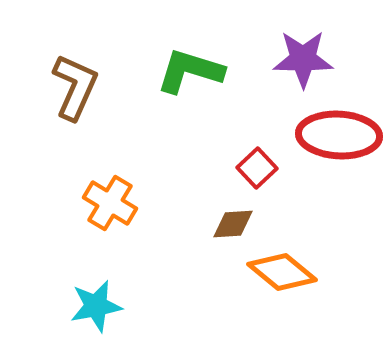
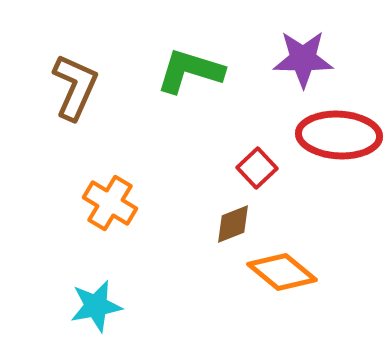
brown diamond: rotated 18 degrees counterclockwise
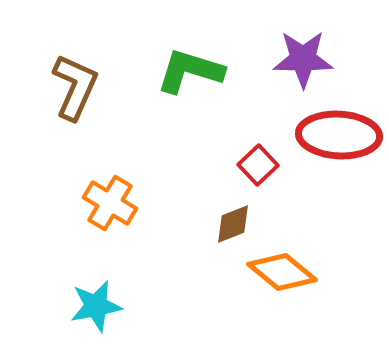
red square: moved 1 px right, 3 px up
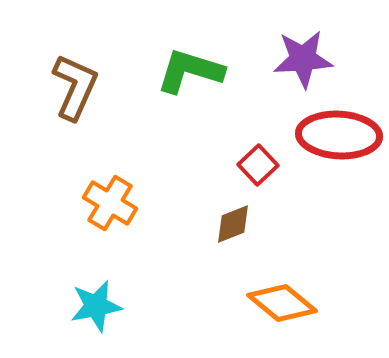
purple star: rotated 4 degrees counterclockwise
orange diamond: moved 31 px down
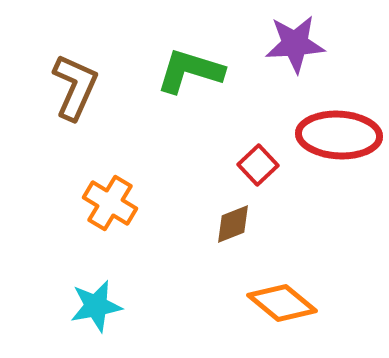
purple star: moved 8 px left, 15 px up
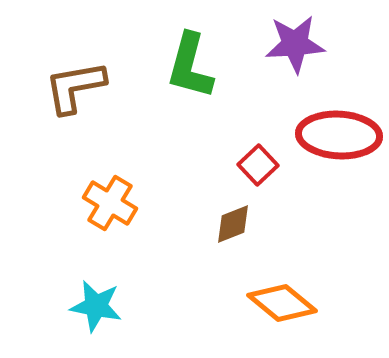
green L-shape: moved 5 px up; rotated 92 degrees counterclockwise
brown L-shape: rotated 124 degrees counterclockwise
cyan star: rotated 22 degrees clockwise
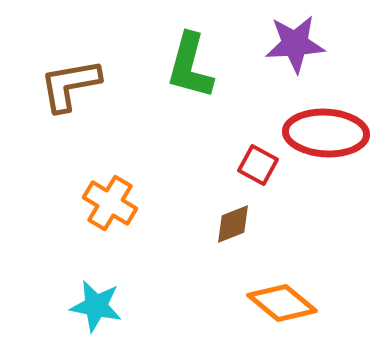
brown L-shape: moved 5 px left, 2 px up
red ellipse: moved 13 px left, 2 px up
red square: rotated 18 degrees counterclockwise
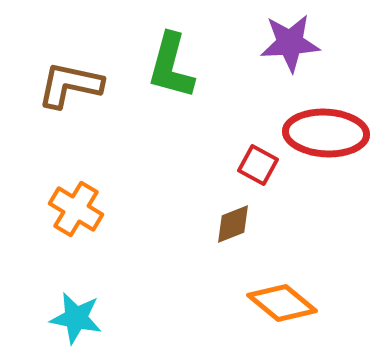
purple star: moved 5 px left, 1 px up
green L-shape: moved 19 px left
brown L-shape: rotated 22 degrees clockwise
orange cross: moved 34 px left, 6 px down
cyan star: moved 20 px left, 12 px down
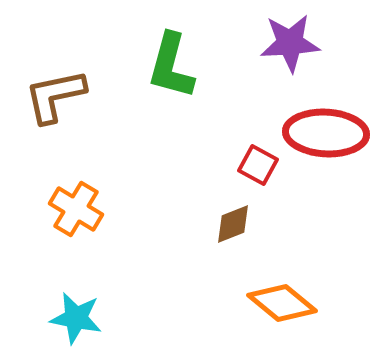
brown L-shape: moved 15 px left, 11 px down; rotated 24 degrees counterclockwise
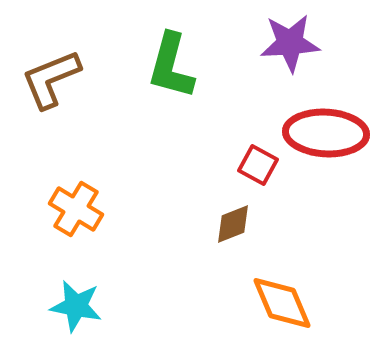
brown L-shape: moved 4 px left, 17 px up; rotated 10 degrees counterclockwise
orange diamond: rotated 28 degrees clockwise
cyan star: moved 12 px up
